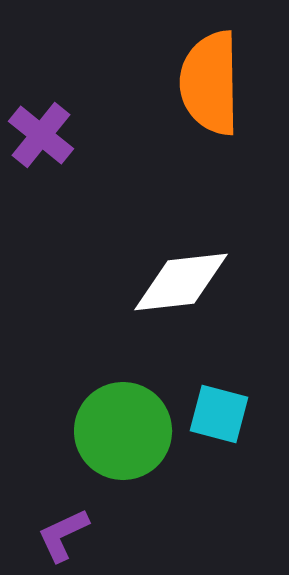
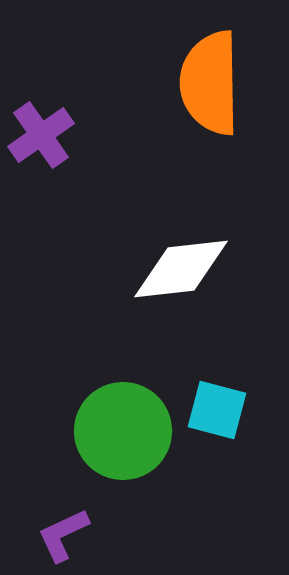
purple cross: rotated 16 degrees clockwise
white diamond: moved 13 px up
cyan square: moved 2 px left, 4 px up
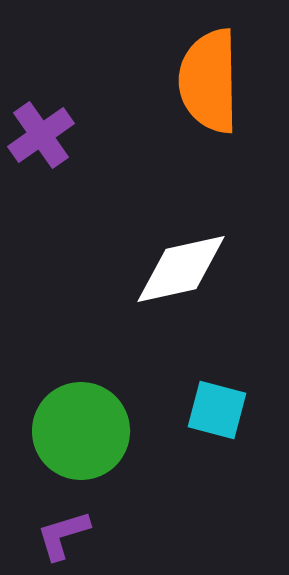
orange semicircle: moved 1 px left, 2 px up
white diamond: rotated 6 degrees counterclockwise
green circle: moved 42 px left
purple L-shape: rotated 8 degrees clockwise
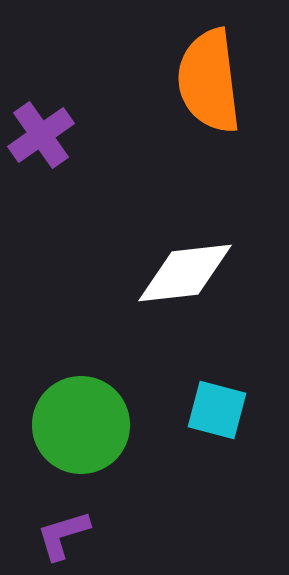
orange semicircle: rotated 6 degrees counterclockwise
white diamond: moved 4 px right, 4 px down; rotated 6 degrees clockwise
green circle: moved 6 px up
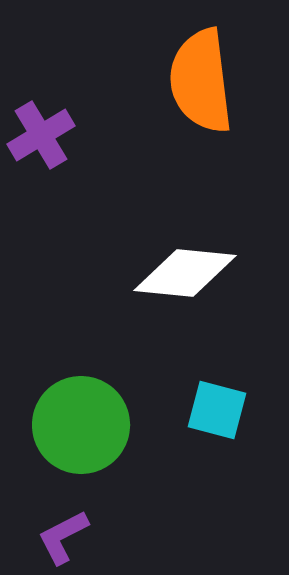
orange semicircle: moved 8 px left
purple cross: rotated 4 degrees clockwise
white diamond: rotated 12 degrees clockwise
purple L-shape: moved 2 px down; rotated 10 degrees counterclockwise
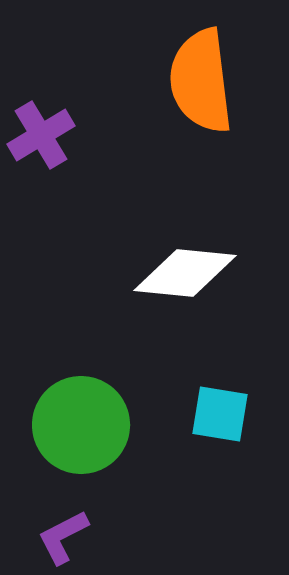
cyan square: moved 3 px right, 4 px down; rotated 6 degrees counterclockwise
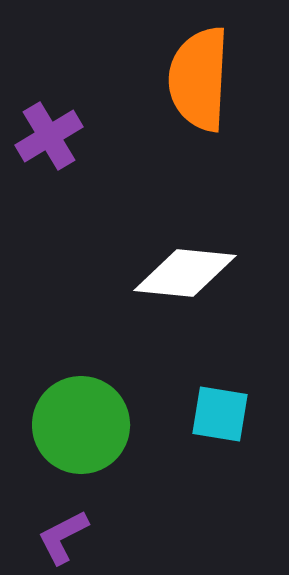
orange semicircle: moved 2 px left, 2 px up; rotated 10 degrees clockwise
purple cross: moved 8 px right, 1 px down
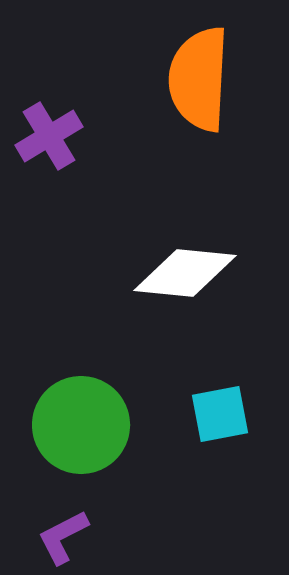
cyan square: rotated 20 degrees counterclockwise
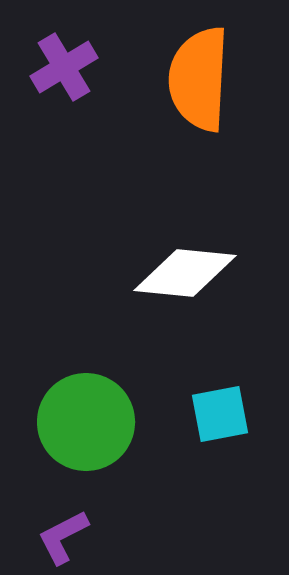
purple cross: moved 15 px right, 69 px up
green circle: moved 5 px right, 3 px up
